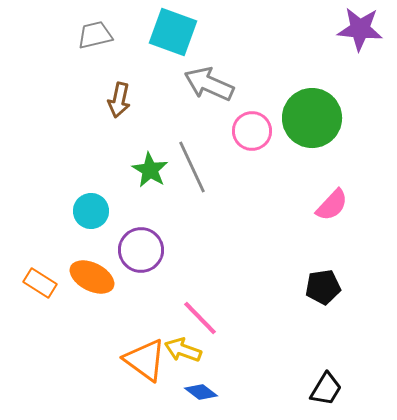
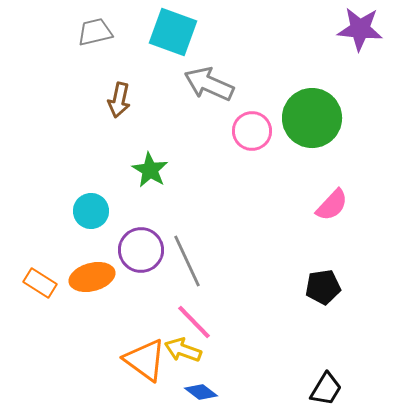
gray trapezoid: moved 3 px up
gray line: moved 5 px left, 94 px down
orange ellipse: rotated 42 degrees counterclockwise
pink line: moved 6 px left, 4 px down
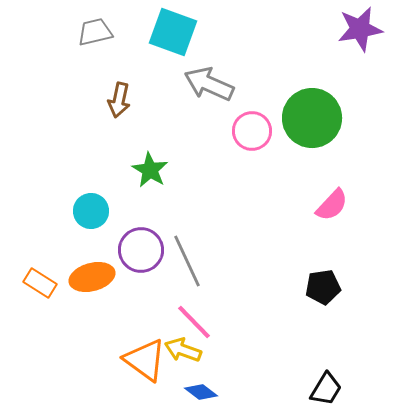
purple star: rotated 15 degrees counterclockwise
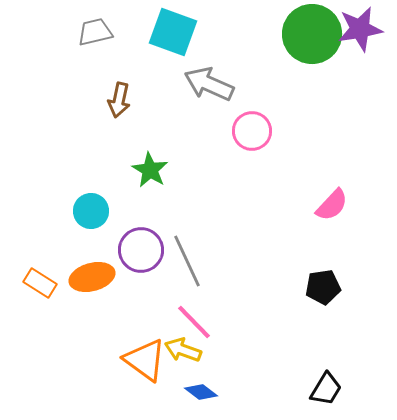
green circle: moved 84 px up
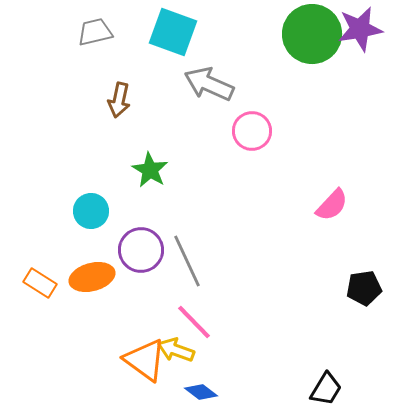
black pentagon: moved 41 px right, 1 px down
yellow arrow: moved 7 px left
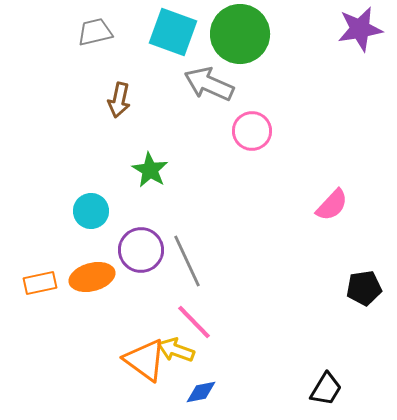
green circle: moved 72 px left
orange rectangle: rotated 44 degrees counterclockwise
blue diamond: rotated 48 degrees counterclockwise
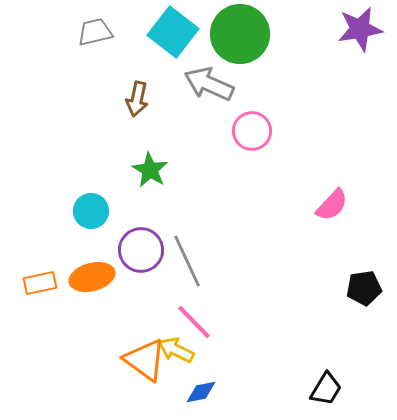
cyan square: rotated 18 degrees clockwise
brown arrow: moved 18 px right, 1 px up
yellow arrow: rotated 6 degrees clockwise
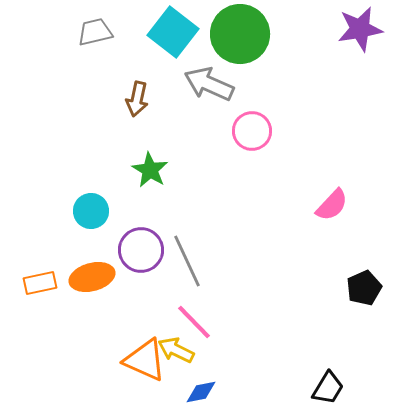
black pentagon: rotated 16 degrees counterclockwise
orange triangle: rotated 12 degrees counterclockwise
black trapezoid: moved 2 px right, 1 px up
